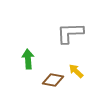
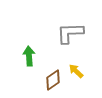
green arrow: moved 1 px right, 3 px up
brown diamond: rotated 45 degrees counterclockwise
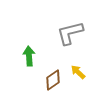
gray L-shape: rotated 12 degrees counterclockwise
yellow arrow: moved 2 px right, 1 px down
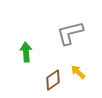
green arrow: moved 3 px left, 4 px up
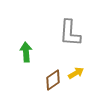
gray L-shape: rotated 72 degrees counterclockwise
yellow arrow: moved 2 px left, 1 px down; rotated 105 degrees clockwise
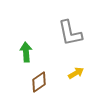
gray L-shape: rotated 16 degrees counterclockwise
brown diamond: moved 14 px left, 2 px down
